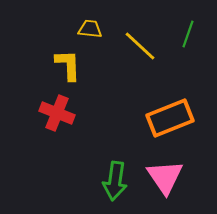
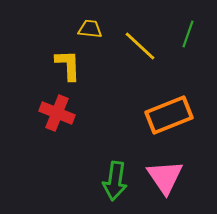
orange rectangle: moved 1 px left, 3 px up
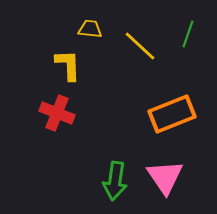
orange rectangle: moved 3 px right, 1 px up
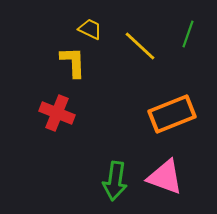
yellow trapezoid: rotated 20 degrees clockwise
yellow L-shape: moved 5 px right, 3 px up
pink triangle: rotated 36 degrees counterclockwise
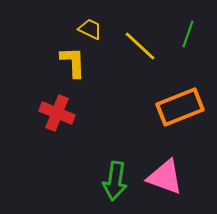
orange rectangle: moved 8 px right, 7 px up
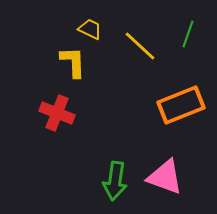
orange rectangle: moved 1 px right, 2 px up
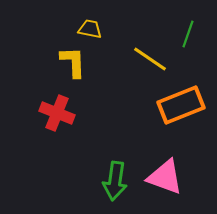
yellow trapezoid: rotated 15 degrees counterclockwise
yellow line: moved 10 px right, 13 px down; rotated 9 degrees counterclockwise
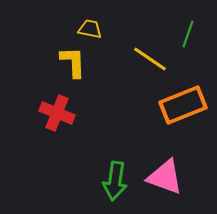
orange rectangle: moved 2 px right
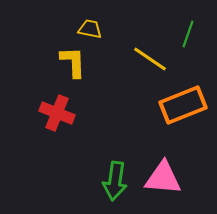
pink triangle: moved 2 px left, 1 px down; rotated 15 degrees counterclockwise
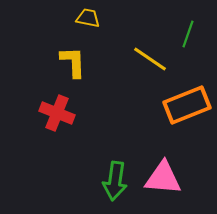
yellow trapezoid: moved 2 px left, 11 px up
orange rectangle: moved 4 px right
